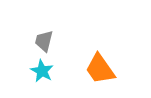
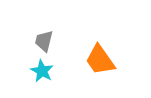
orange trapezoid: moved 9 px up
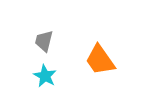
cyan star: moved 3 px right, 5 px down
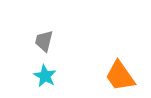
orange trapezoid: moved 20 px right, 16 px down
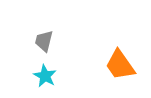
orange trapezoid: moved 11 px up
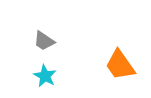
gray trapezoid: rotated 70 degrees counterclockwise
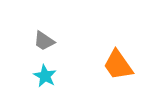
orange trapezoid: moved 2 px left
